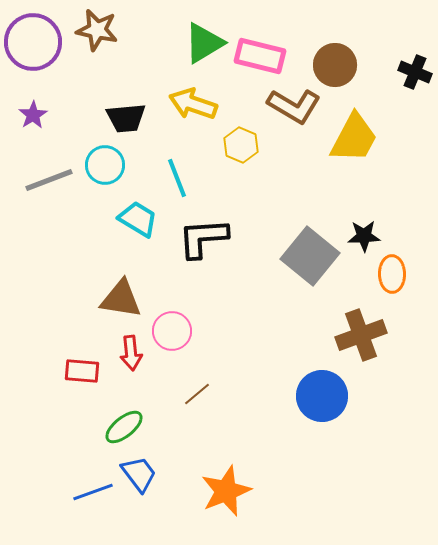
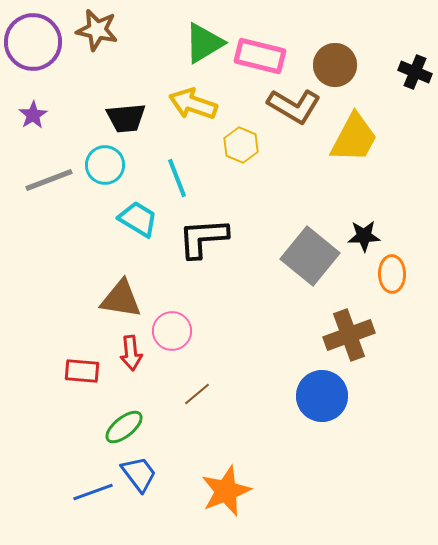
brown cross: moved 12 px left
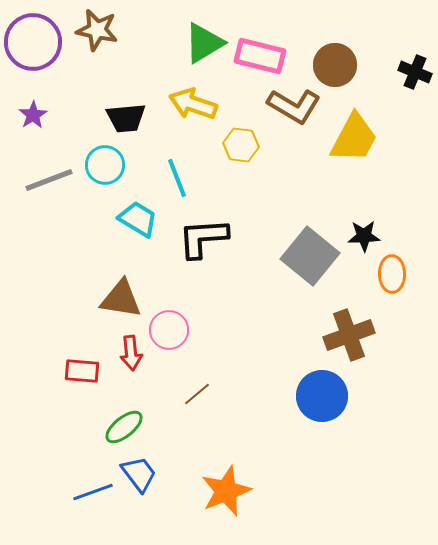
yellow hexagon: rotated 16 degrees counterclockwise
pink circle: moved 3 px left, 1 px up
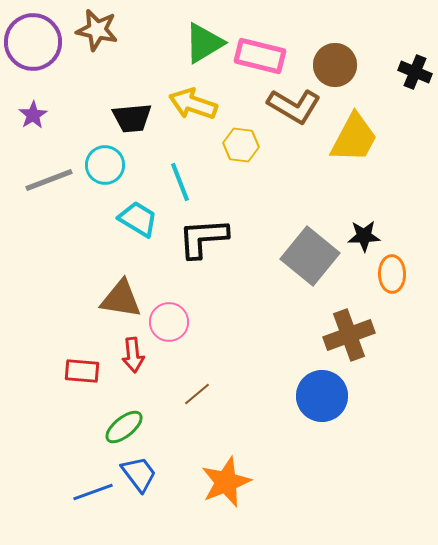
black trapezoid: moved 6 px right
cyan line: moved 3 px right, 4 px down
pink circle: moved 8 px up
red arrow: moved 2 px right, 2 px down
orange star: moved 9 px up
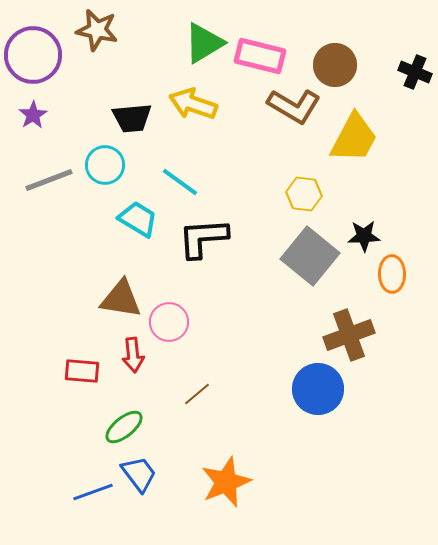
purple circle: moved 13 px down
yellow hexagon: moved 63 px right, 49 px down
cyan line: rotated 33 degrees counterclockwise
blue circle: moved 4 px left, 7 px up
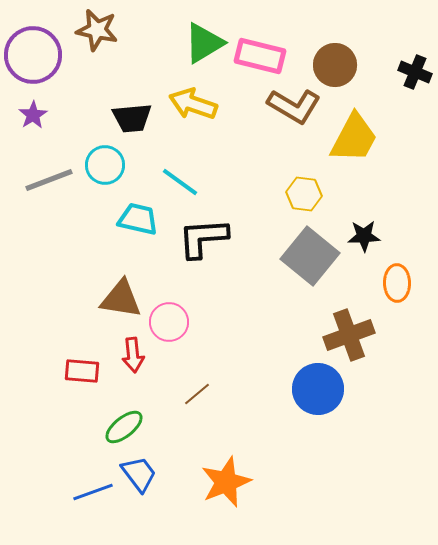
cyan trapezoid: rotated 18 degrees counterclockwise
orange ellipse: moved 5 px right, 9 px down
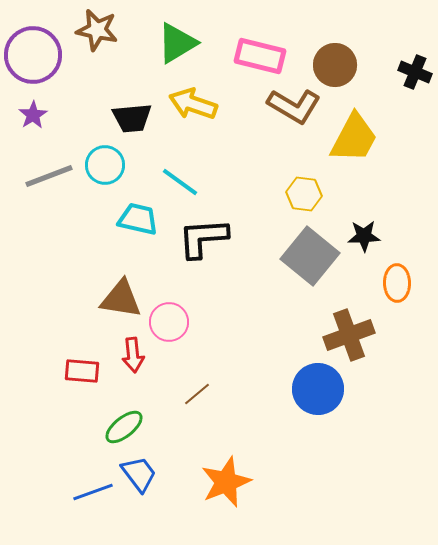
green triangle: moved 27 px left
gray line: moved 4 px up
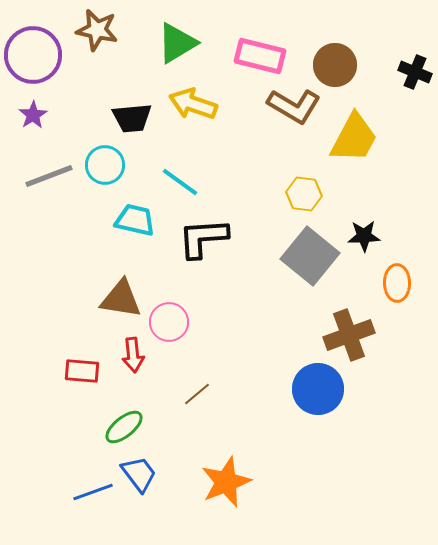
cyan trapezoid: moved 3 px left, 1 px down
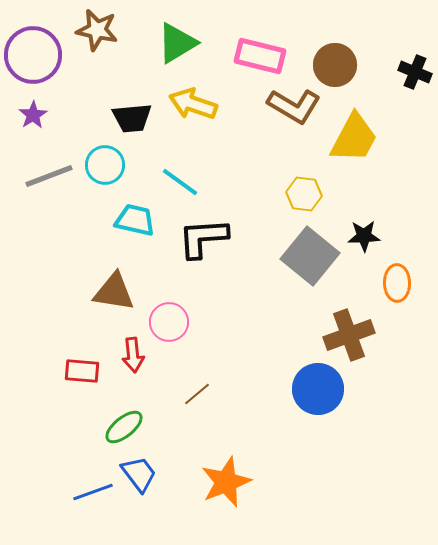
brown triangle: moved 7 px left, 7 px up
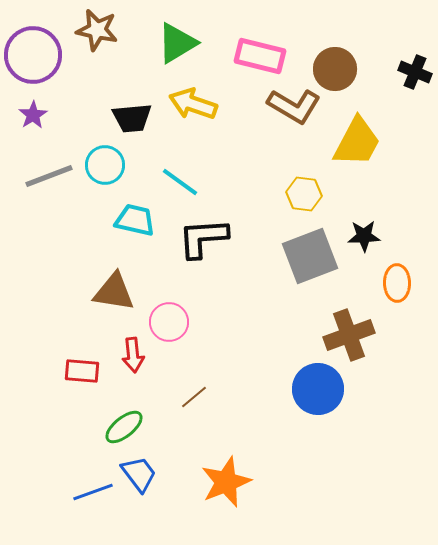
brown circle: moved 4 px down
yellow trapezoid: moved 3 px right, 4 px down
gray square: rotated 30 degrees clockwise
brown line: moved 3 px left, 3 px down
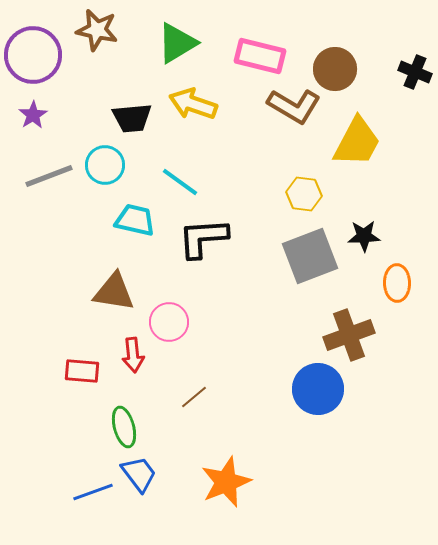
green ellipse: rotated 66 degrees counterclockwise
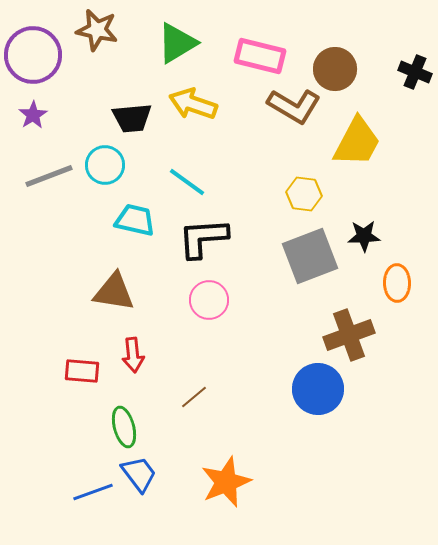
cyan line: moved 7 px right
pink circle: moved 40 px right, 22 px up
